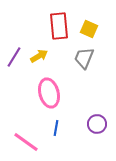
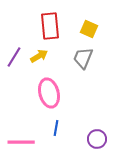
red rectangle: moved 9 px left
gray trapezoid: moved 1 px left
purple circle: moved 15 px down
pink line: moved 5 px left; rotated 36 degrees counterclockwise
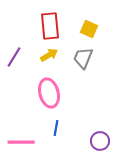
yellow arrow: moved 10 px right, 1 px up
purple circle: moved 3 px right, 2 px down
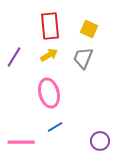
blue line: moved 1 px left, 1 px up; rotated 49 degrees clockwise
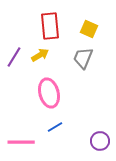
yellow arrow: moved 9 px left
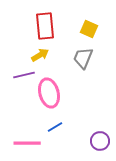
red rectangle: moved 5 px left
purple line: moved 10 px right, 18 px down; rotated 45 degrees clockwise
pink line: moved 6 px right, 1 px down
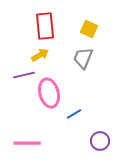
blue line: moved 19 px right, 13 px up
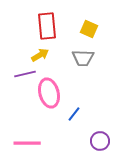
red rectangle: moved 2 px right
gray trapezoid: rotated 110 degrees counterclockwise
purple line: moved 1 px right, 1 px up
blue line: rotated 21 degrees counterclockwise
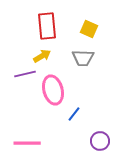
yellow arrow: moved 2 px right, 1 px down
pink ellipse: moved 4 px right, 3 px up
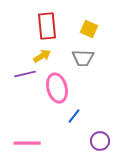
pink ellipse: moved 4 px right, 2 px up
blue line: moved 2 px down
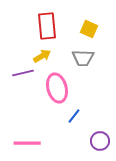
purple line: moved 2 px left, 1 px up
